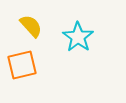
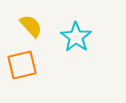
cyan star: moved 2 px left
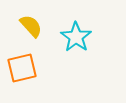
orange square: moved 3 px down
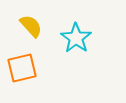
cyan star: moved 1 px down
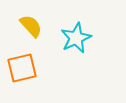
cyan star: rotated 12 degrees clockwise
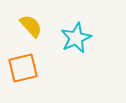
orange square: moved 1 px right
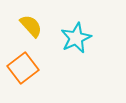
orange square: rotated 24 degrees counterclockwise
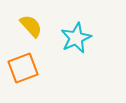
orange square: rotated 16 degrees clockwise
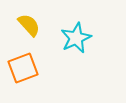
yellow semicircle: moved 2 px left, 1 px up
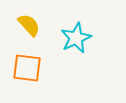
orange square: moved 4 px right; rotated 28 degrees clockwise
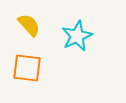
cyan star: moved 1 px right, 2 px up
